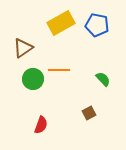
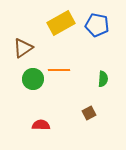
green semicircle: rotated 49 degrees clockwise
red semicircle: rotated 108 degrees counterclockwise
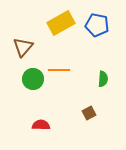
brown triangle: moved 1 px up; rotated 15 degrees counterclockwise
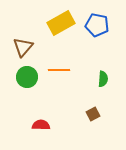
green circle: moved 6 px left, 2 px up
brown square: moved 4 px right, 1 px down
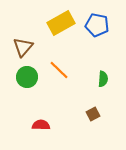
orange line: rotated 45 degrees clockwise
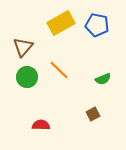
green semicircle: rotated 63 degrees clockwise
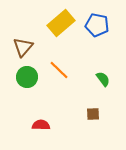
yellow rectangle: rotated 12 degrees counterclockwise
green semicircle: rotated 105 degrees counterclockwise
brown square: rotated 24 degrees clockwise
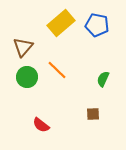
orange line: moved 2 px left
green semicircle: rotated 119 degrees counterclockwise
red semicircle: rotated 144 degrees counterclockwise
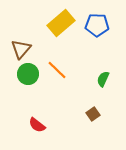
blue pentagon: rotated 10 degrees counterclockwise
brown triangle: moved 2 px left, 2 px down
green circle: moved 1 px right, 3 px up
brown square: rotated 32 degrees counterclockwise
red semicircle: moved 4 px left
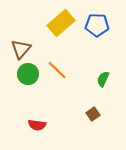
red semicircle: rotated 30 degrees counterclockwise
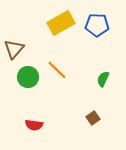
yellow rectangle: rotated 12 degrees clockwise
brown triangle: moved 7 px left
green circle: moved 3 px down
brown square: moved 4 px down
red semicircle: moved 3 px left
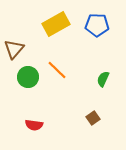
yellow rectangle: moved 5 px left, 1 px down
